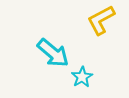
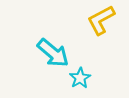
cyan star: moved 2 px left, 1 px down
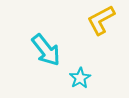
cyan arrow: moved 7 px left, 3 px up; rotated 12 degrees clockwise
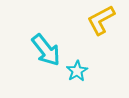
cyan star: moved 3 px left, 7 px up
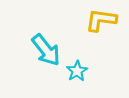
yellow L-shape: rotated 36 degrees clockwise
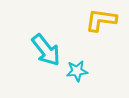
cyan star: rotated 25 degrees clockwise
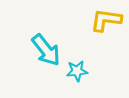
yellow L-shape: moved 5 px right
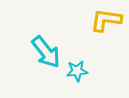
cyan arrow: moved 2 px down
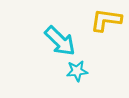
cyan arrow: moved 14 px right, 11 px up; rotated 8 degrees counterclockwise
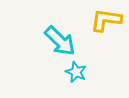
cyan star: moved 1 px left, 1 px down; rotated 30 degrees clockwise
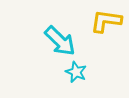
yellow L-shape: moved 1 px down
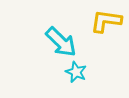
cyan arrow: moved 1 px right, 1 px down
